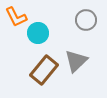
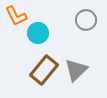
orange L-shape: moved 1 px up
gray triangle: moved 9 px down
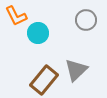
brown rectangle: moved 10 px down
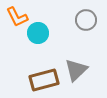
orange L-shape: moved 1 px right, 1 px down
brown rectangle: rotated 36 degrees clockwise
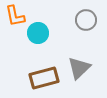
orange L-shape: moved 2 px left, 1 px up; rotated 15 degrees clockwise
gray triangle: moved 3 px right, 2 px up
brown rectangle: moved 2 px up
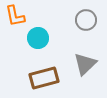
cyan circle: moved 5 px down
gray triangle: moved 6 px right, 4 px up
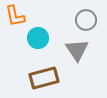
gray triangle: moved 8 px left, 14 px up; rotated 20 degrees counterclockwise
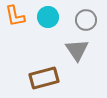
cyan circle: moved 10 px right, 21 px up
